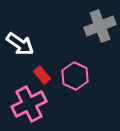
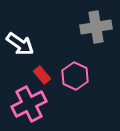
gray cross: moved 4 px left, 1 px down; rotated 12 degrees clockwise
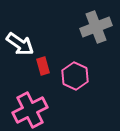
gray cross: rotated 12 degrees counterclockwise
red rectangle: moved 1 px right, 9 px up; rotated 24 degrees clockwise
pink cross: moved 1 px right, 6 px down
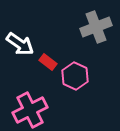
red rectangle: moved 5 px right, 4 px up; rotated 36 degrees counterclockwise
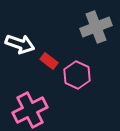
white arrow: rotated 16 degrees counterclockwise
red rectangle: moved 1 px right, 1 px up
pink hexagon: moved 2 px right, 1 px up
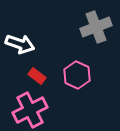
red rectangle: moved 12 px left, 15 px down
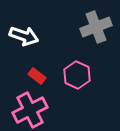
white arrow: moved 4 px right, 8 px up
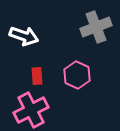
red rectangle: rotated 48 degrees clockwise
pink cross: moved 1 px right
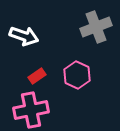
red rectangle: rotated 60 degrees clockwise
pink cross: rotated 16 degrees clockwise
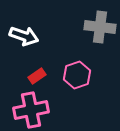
gray cross: moved 4 px right; rotated 28 degrees clockwise
pink hexagon: rotated 16 degrees clockwise
